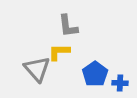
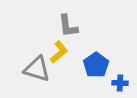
yellow L-shape: rotated 140 degrees clockwise
gray triangle: rotated 32 degrees counterclockwise
blue pentagon: moved 1 px right, 9 px up
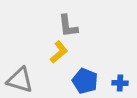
blue pentagon: moved 11 px left, 16 px down; rotated 15 degrees counterclockwise
gray triangle: moved 17 px left, 11 px down
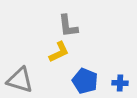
yellow L-shape: rotated 15 degrees clockwise
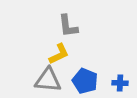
yellow L-shape: moved 2 px down
gray triangle: moved 28 px right; rotated 12 degrees counterclockwise
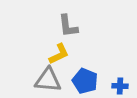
blue cross: moved 3 px down
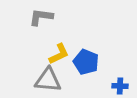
gray L-shape: moved 27 px left, 9 px up; rotated 105 degrees clockwise
blue pentagon: moved 1 px right, 19 px up
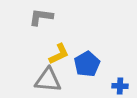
blue pentagon: moved 1 px right, 2 px down; rotated 20 degrees clockwise
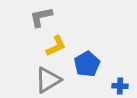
gray L-shape: rotated 20 degrees counterclockwise
yellow L-shape: moved 3 px left, 8 px up
gray triangle: rotated 36 degrees counterclockwise
